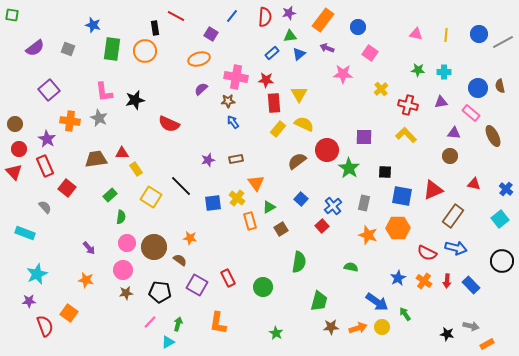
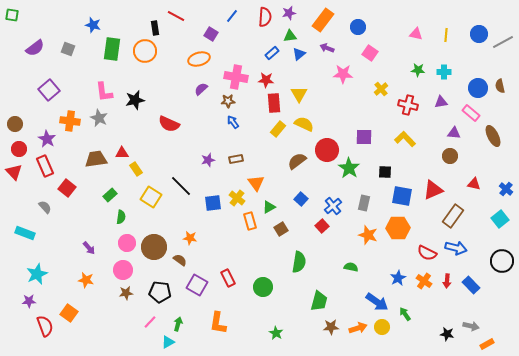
yellow L-shape at (406, 135): moved 1 px left, 4 px down
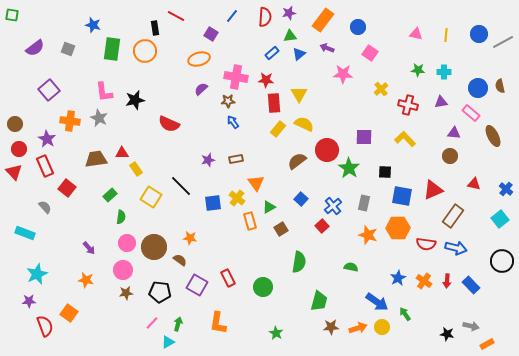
red semicircle at (427, 253): moved 1 px left, 9 px up; rotated 18 degrees counterclockwise
pink line at (150, 322): moved 2 px right, 1 px down
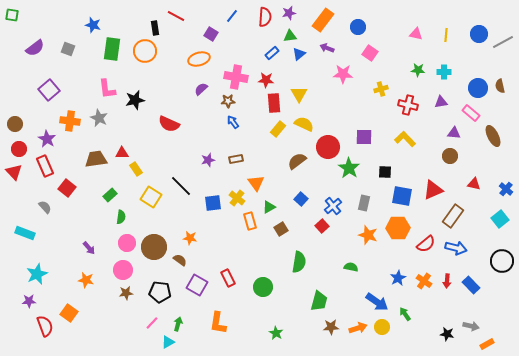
yellow cross at (381, 89): rotated 24 degrees clockwise
pink L-shape at (104, 92): moved 3 px right, 3 px up
red circle at (327, 150): moved 1 px right, 3 px up
red semicircle at (426, 244): rotated 48 degrees counterclockwise
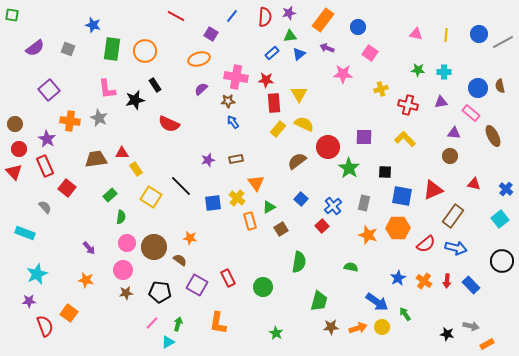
black rectangle at (155, 28): moved 57 px down; rotated 24 degrees counterclockwise
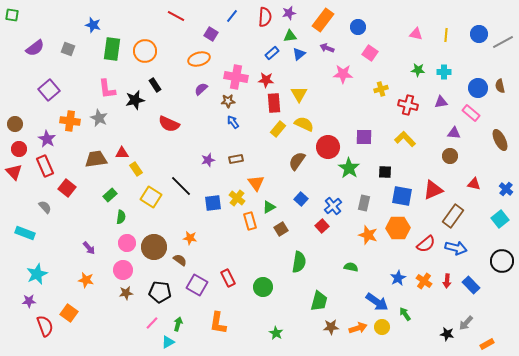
brown ellipse at (493, 136): moved 7 px right, 4 px down
brown semicircle at (297, 161): rotated 18 degrees counterclockwise
gray arrow at (471, 326): moved 5 px left, 3 px up; rotated 119 degrees clockwise
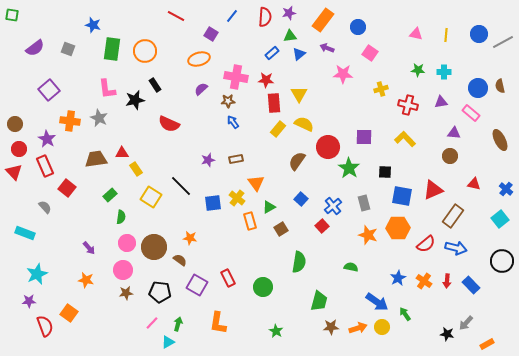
gray rectangle at (364, 203): rotated 28 degrees counterclockwise
green star at (276, 333): moved 2 px up
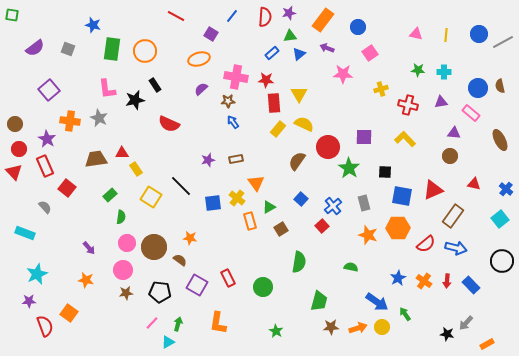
pink square at (370, 53): rotated 21 degrees clockwise
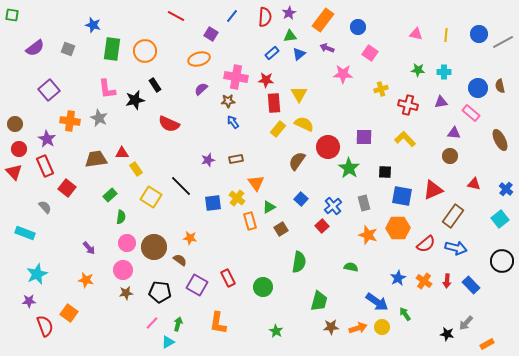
purple star at (289, 13): rotated 16 degrees counterclockwise
pink square at (370, 53): rotated 21 degrees counterclockwise
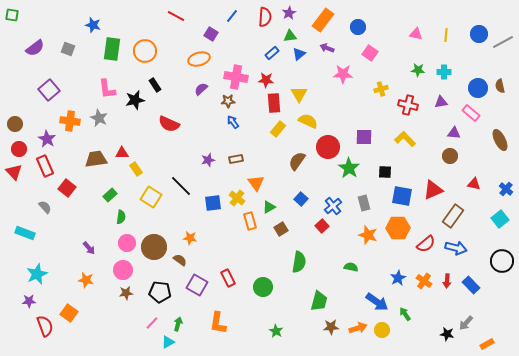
yellow semicircle at (304, 124): moved 4 px right, 3 px up
yellow circle at (382, 327): moved 3 px down
